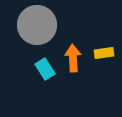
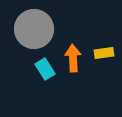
gray circle: moved 3 px left, 4 px down
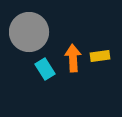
gray circle: moved 5 px left, 3 px down
yellow rectangle: moved 4 px left, 3 px down
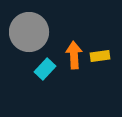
orange arrow: moved 1 px right, 3 px up
cyan rectangle: rotated 75 degrees clockwise
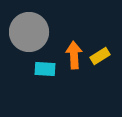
yellow rectangle: rotated 24 degrees counterclockwise
cyan rectangle: rotated 50 degrees clockwise
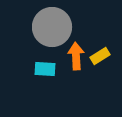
gray circle: moved 23 px right, 5 px up
orange arrow: moved 2 px right, 1 px down
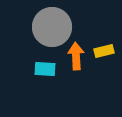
yellow rectangle: moved 4 px right, 5 px up; rotated 18 degrees clockwise
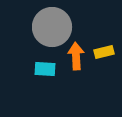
yellow rectangle: moved 1 px down
